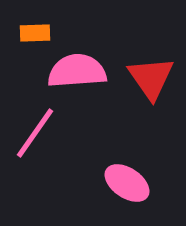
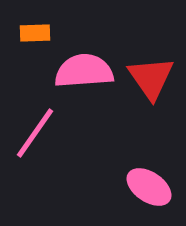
pink semicircle: moved 7 px right
pink ellipse: moved 22 px right, 4 px down
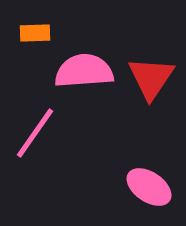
red triangle: rotated 9 degrees clockwise
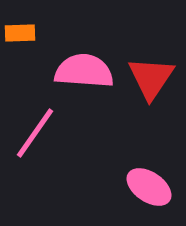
orange rectangle: moved 15 px left
pink semicircle: rotated 8 degrees clockwise
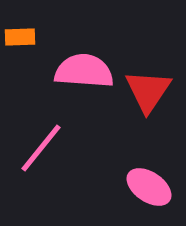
orange rectangle: moved 4 px down
red triangle: moved 3 px left, 13 px down
pink line: moved 6 px right, 15 px down; rotated 4 degrees clockwise
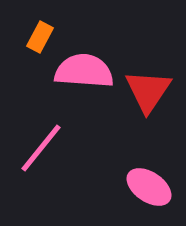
orange rectangle: moved 20 px right; rotated 60 degrees counterclockwise
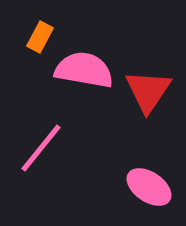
pink semicircle: moved 1 px up; rotated 6 degrees clockwise
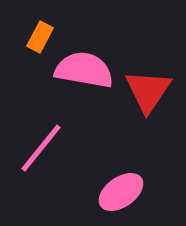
pink ellipse: moved 28 px left, 5 px down; rotated 69 degrees counterclockwise
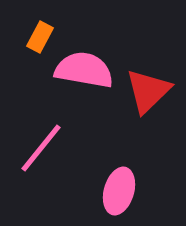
red triangle: rotated 12 degrees clockwise
pink ellipse: moved 2 px left, 1 px up; rotated 39 degrees counterclockwise
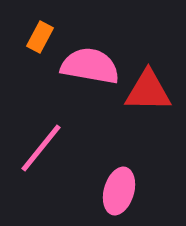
pink semicircle: moved 6 px right, 4 px up
red triangle: rotated 45 degrees clockwise
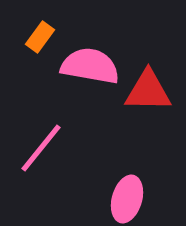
orange rectangle: rotated 8 degrees clockwise
pink ellipse: moved 8 px right, 8 px down
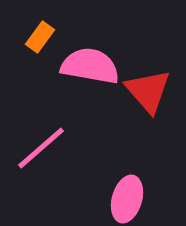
red triangle: rotated 48 degrees clockwise
pink line: rotated 10 degrees clockwise
